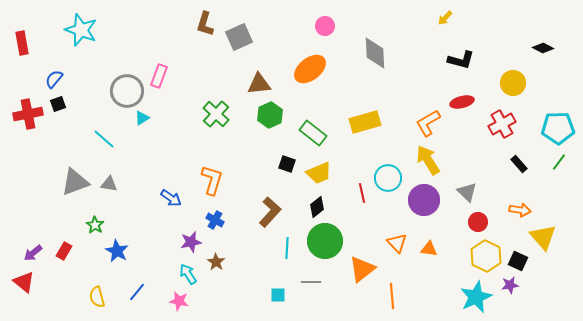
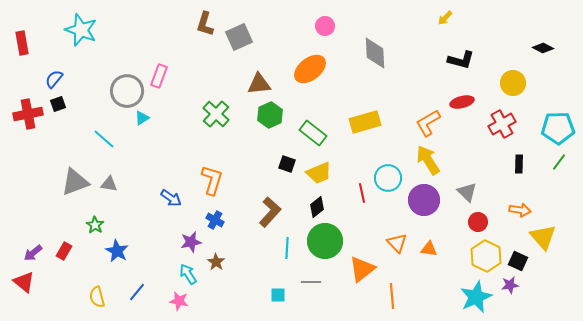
black rectangle at (519, 164): rotated 42 degrees clockwise
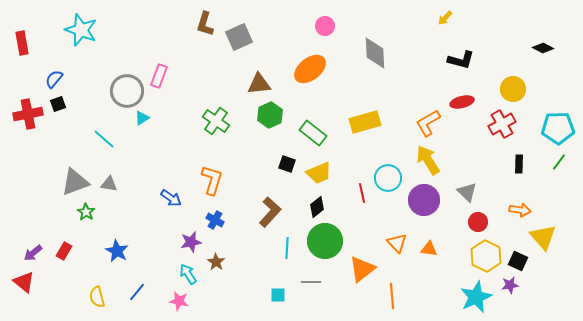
yellow circle at (513, 83): moved 6 px down
green cross at (216, 114): moved 7 px down; rotated 8 degrees counterclockwise
green star at (95, 225): moved 9 px left, 13 px up
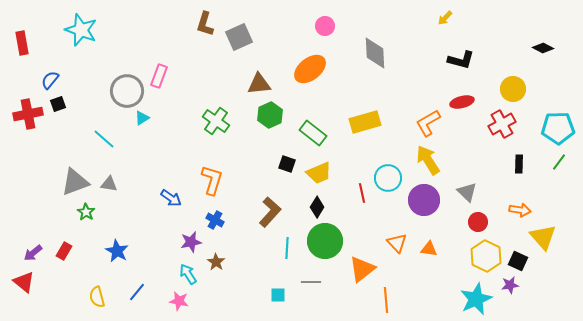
blue semicircle at (54, 79): moved 4 px left, 1 px down
black diamond at (317, 207): rotated 20 degrees counterclockwise
orange line at (392, 296): moved 6 px left, 4 px down
cyan star at (476, 297): moved 2 px down
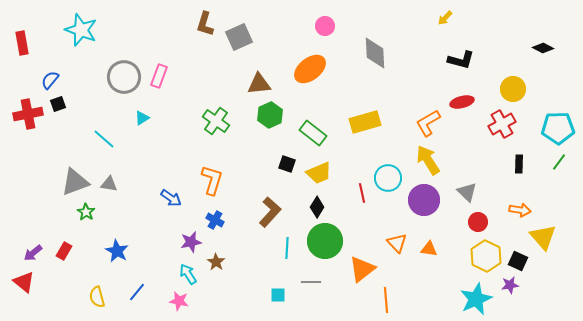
gray circle at (127, 91): moved 3 px left, 14 px up
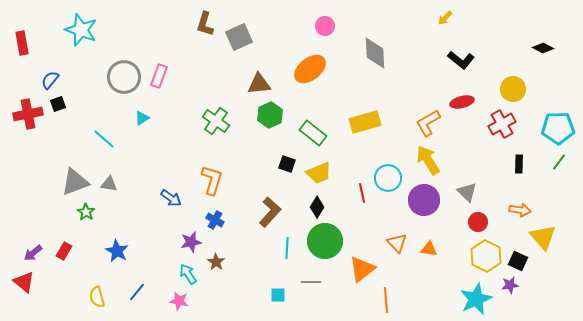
black L-shape at (461, 60): rotated 24 degrees clockwise
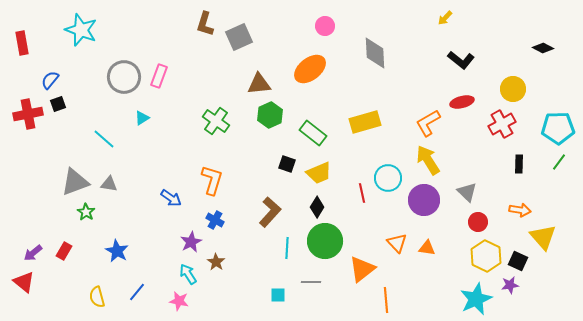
purple star at (191, 242): rotated 15 degrees counterclockwise
orange triangle at (429, 249): moved 2 px left, 1 px up
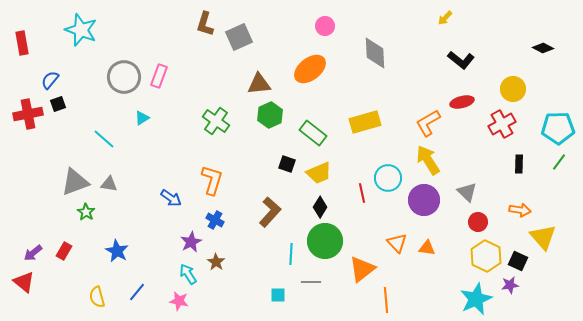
black diamond at (317, 207): moved 3 px right
cyan line at (287, 248): moved 4 px right, 6 px down
